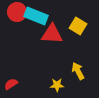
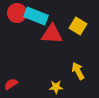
red circle: moved 1 px down
yellow star: moved 1 px left, 2 px down
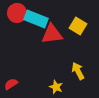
cyan rectangle: moved 3 px down
red triangle: rotated 10 degrees counterclockwise
yellow star: rotated 24 degrees clockwise
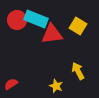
red circle: moved 7 px down
yellow star: moved 1 px up
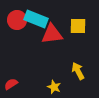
yellow square: rotated 30 degrees counterclockwise
yellow star: moved 2 px left, 1 px down
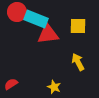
red circle: moved 8 px up
red triangle: moved 4 px left
yellow arrow: moved 9 px up
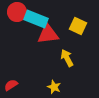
yellow square: rotated 24 degrees clockwise
yellow arrow: moved 11 px left, 4 px up
red semicircle: moved 1 px down
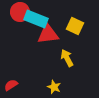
red circle: moved 3 px right
yellow square: moved 3 px left
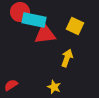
cyan rectangle: moved 2 px left, 1 px down; rotated 10 degrees counterclockwise
red triangle: moved 3 px left
yellow arrow: rotated 48 degrees clockwise
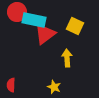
red circle: moved 3 px left
red triangle: rotated 30 degrees counterclockwise
yellow arrow: rotated 24 degrees counterclockwise
red semicircle: rotated 56 degrees counterclockwise
